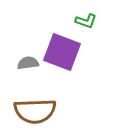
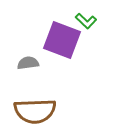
green L-shape: rotated 25 degrees clockwise
purple square: moved 12 px up
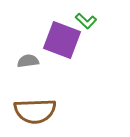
gray semicircle: moved 2 px up
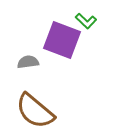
gray semicircle: moved 1 px down
brown semicircle: rotated 42 degrees clockwise
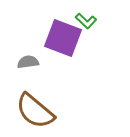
purple square: moved 1 px right, 2 px up
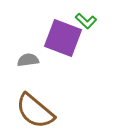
gray semicircle: moved 2 px up
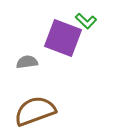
gray semicircle: moved 1 px left, 2 px down
brown semicircle: rotated 120 degrees clockwise
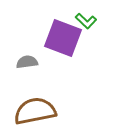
brown semicircle: rotated 9 degrees clockwise
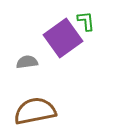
green L-shape: rotated 140 degrees counterclockwise
purple square: rotated 33 degrees clockwise
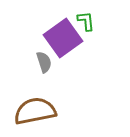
gray semicircle: moved 17 px right; rotated 80 degrees clockwise
